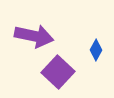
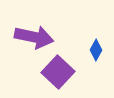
purple arrow: moved 1 px down
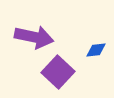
blue diamond: rotated 55 degrees clockwise
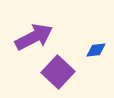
purple arrow: rotated 39 degrees counterclockwise
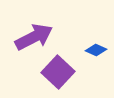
blue diamond: rotated 30 degrees clockwise
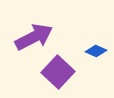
blue diamond: moved 1 px down
